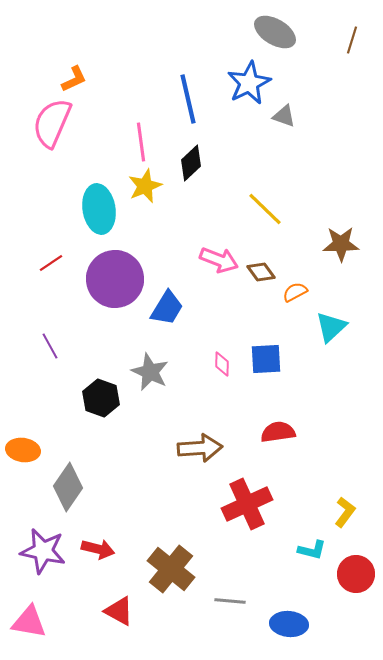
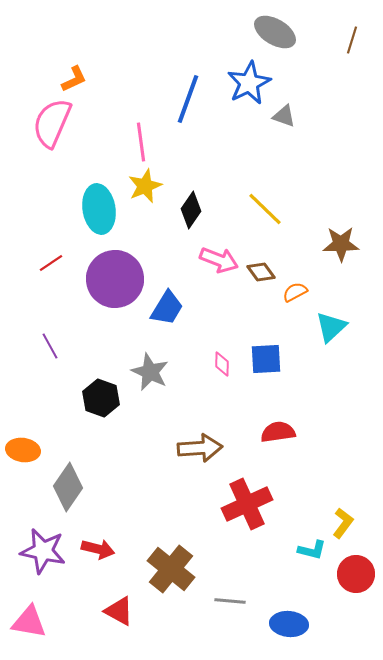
blue line: rotated 33 degrees clockwise
black diamond: moved 47 px down; rotated 12 degrees counterclockwise
yellow L-shape: moved 2 px left, 11 px down
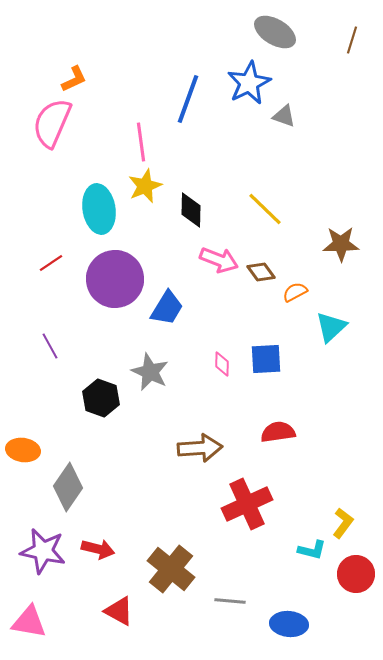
black diamond: rotated 33 degrees counterclockwise
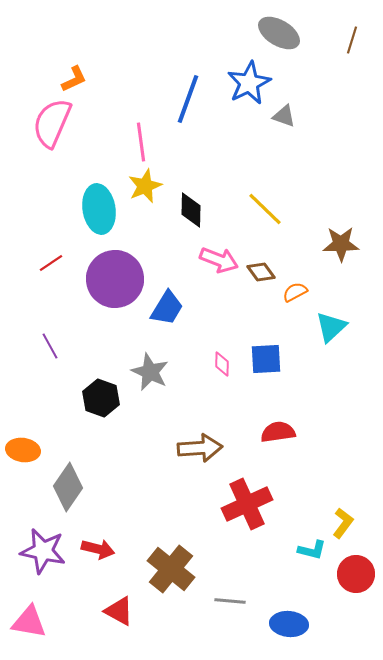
gray ellipse: moved 4 px right, 1 px down
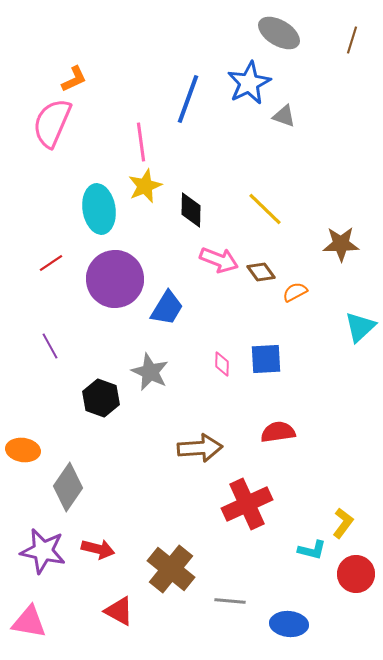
cyan triangle: moved 29 px right
